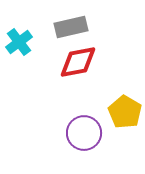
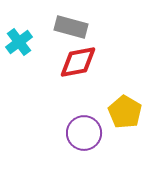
gray rectangle: rotated 28 degrees clockwise
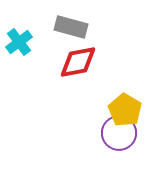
yellow pentagon: moved 2 px up
purple circle: moved 35 px right
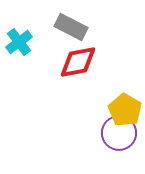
gray rectangle: rotated 12 degrees clockwise
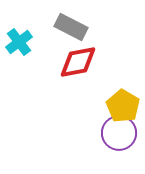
yellow pentagon: moved 2 px left, 4 px up
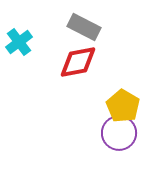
gray rectangle: moved 13 px right
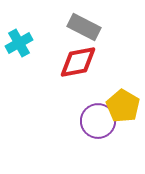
cyan cross: moved 1 px down; rotated 8 degrees clockwise
purple circle: moved 21 px left, 12 px up
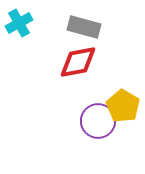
gray rectangle: rotated 12 degrees counterclockwise
cyan cross: moved 20 px up
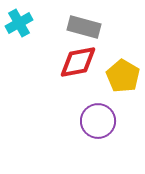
yellow pentagon: moved 30 px up
